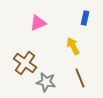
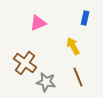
brown line: moved 2 px left, 1 px up
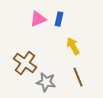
blue rectangle: moved 26 px left, 1 px down
pink triangle: moved 4 px up
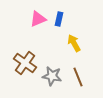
yellow arrow: moved 1 px right, 3 px up
gray star: moved 6 px right, 6 px up
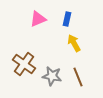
blue rectangle: moved 8 px right
brown cross: moved 1 px left, 1 px down
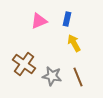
pink triangle: moved 1 px right, 2 px down
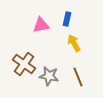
pink triangle: moved 2 px right, 4 px down; rotated 12 degrees clockwise
gray star: moved 3 px left
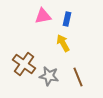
pink triangle: moved 2 px right, 9 px up
yellow arrow: moved 11 px left
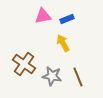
blue rectangle: rotated 56 degrees clockwise
gray star: moved 3 px right
